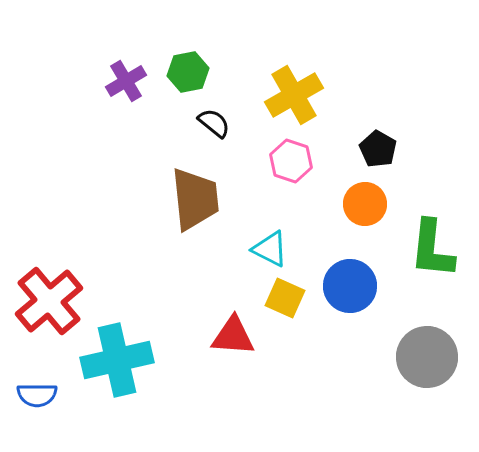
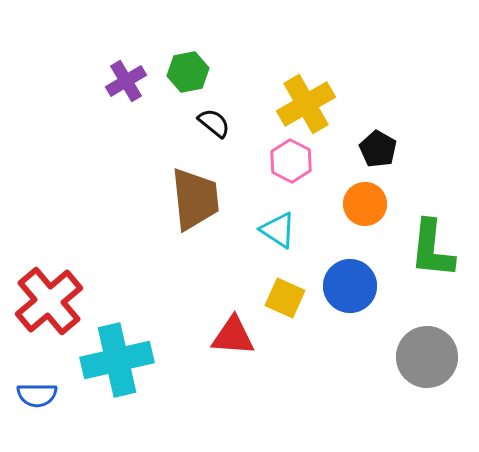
yellow cross: moved 12 px right, 9 px down
pink hexagon: rotated 9 degrees clockwise
cyan triangle: moved 8 px right, 19 px up; rotated 6 degrees clockwise
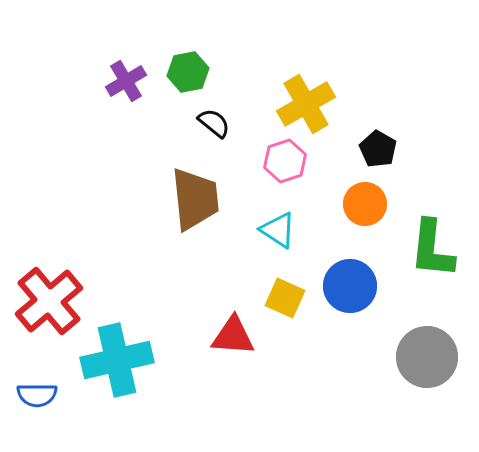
pink hexagon: moved 6 px left; rotated 15 degrees clockwise
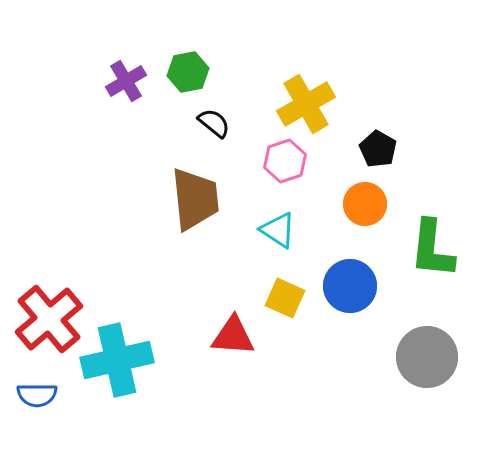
red cross: moved 18 px down
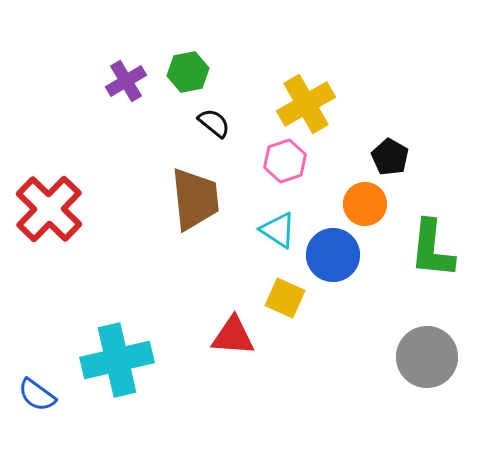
black pentagon: moved 12 px right, 8 px down
blue circle: moved 17 px left, 31 px up
red cross: moved 110 px up; rotated 6 degrees counterclockwise
blue semicircle: rotated 36 degrees clockwise
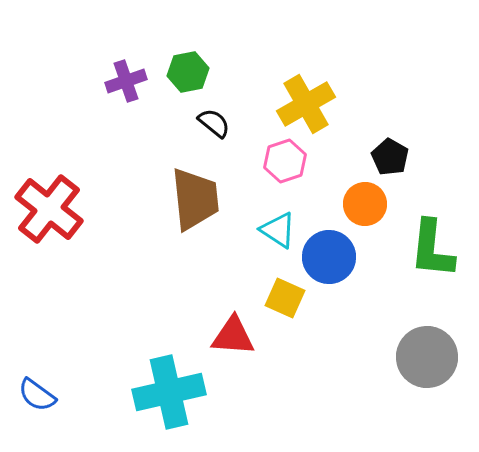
purple cross: rotated 12 degrees clockwise
red cross: rotated 6 degrees counterclockwise
blue circle: moved 4 px left, 2 px down
cyan cross: moved 52 px right, 32 px down
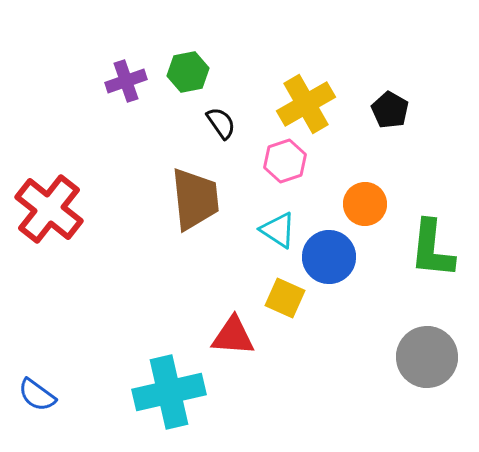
black semicircle: moved 7 px right; rotated 16 degrees clockwise
black pentagon: moved 47 px up
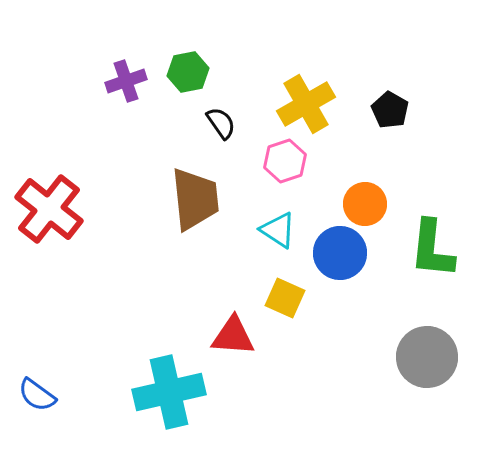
blue circle: moved 11 px right, 4 px up
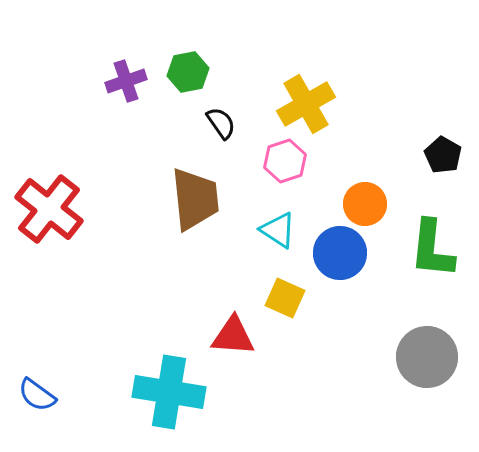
black pentagon: moved 53 px right, 45 px down
cyan cross: rotated 22 degrees clockwise
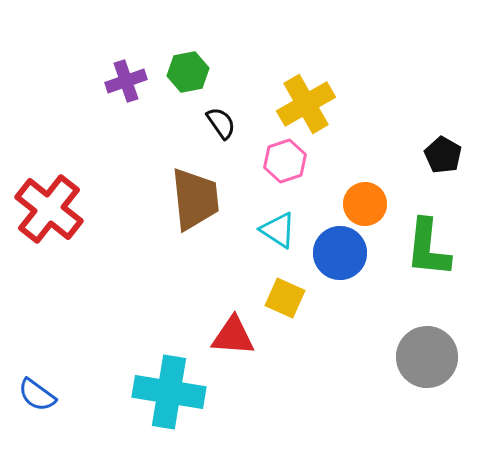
green L-shape: moved 4 px left, 1 px up
